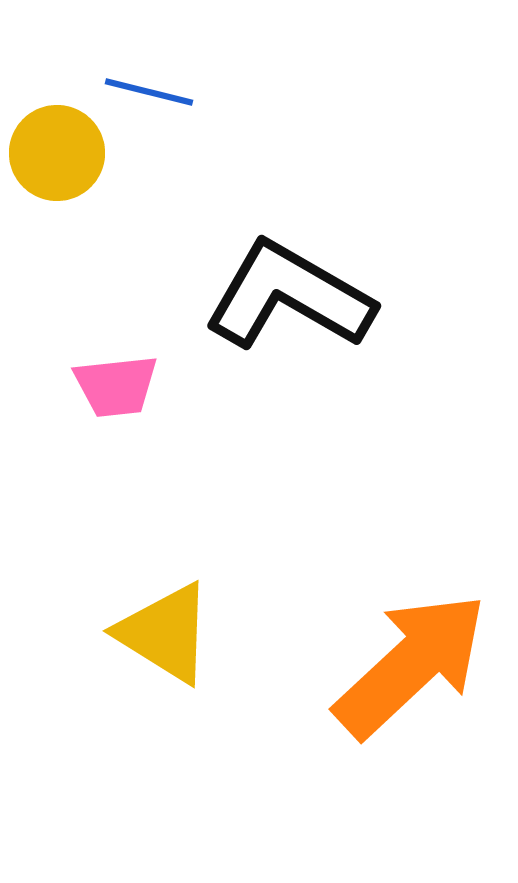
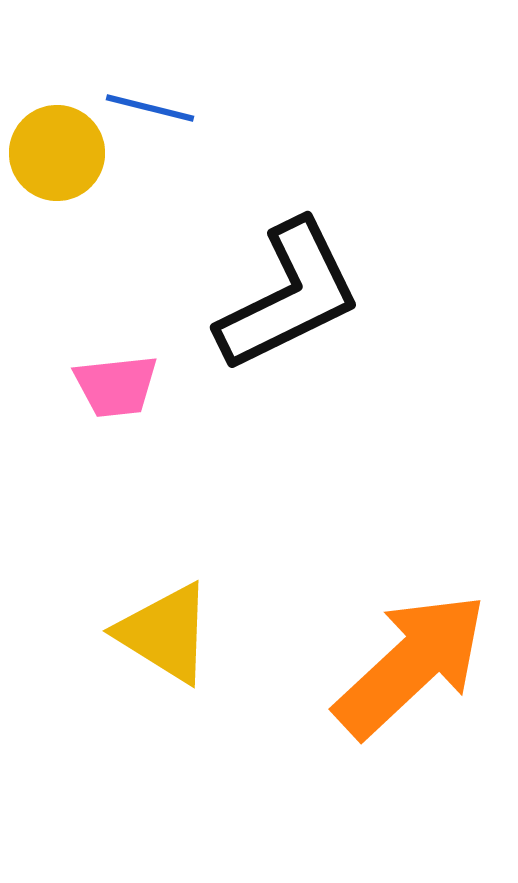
blue line: moved 1 px right, 16 px down
black L-shape: rotated 124 degrees clockwise
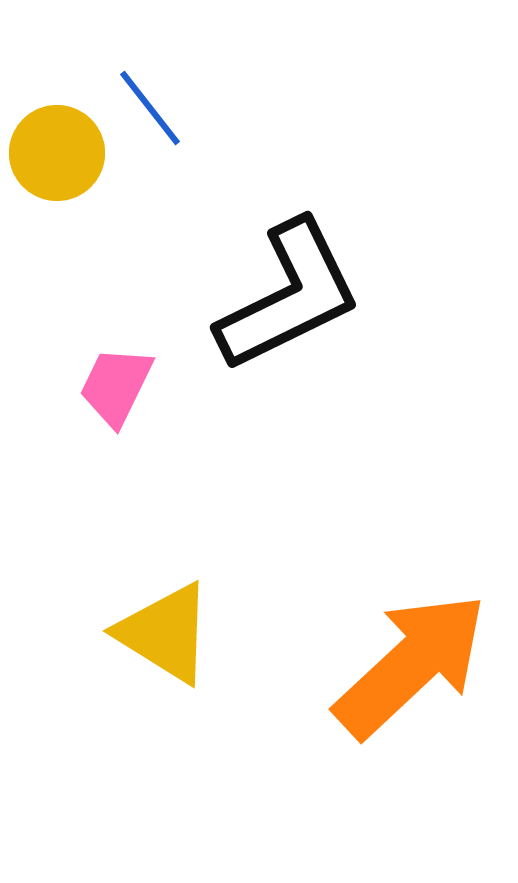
blue line: rotated 38 degrees clockwise
pink trapezoid: rotated 122 degrees clockwise
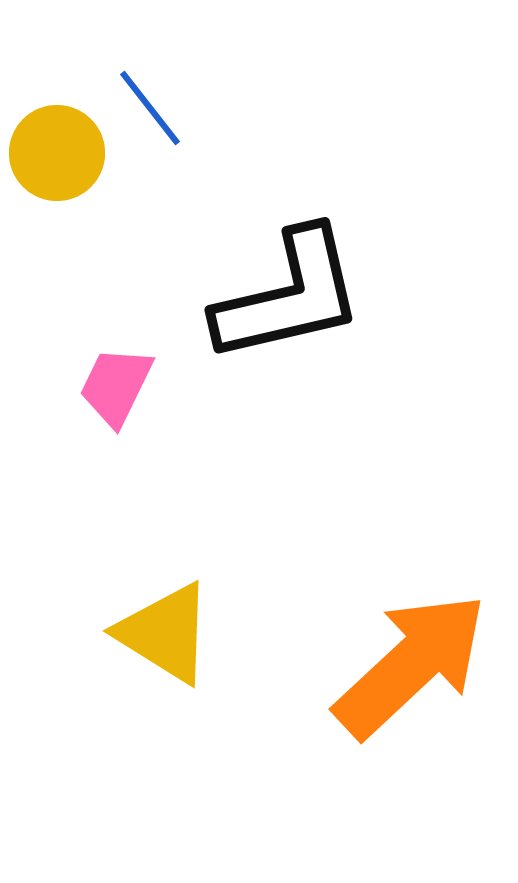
black L-shape: rotated 13 degrees clockwise
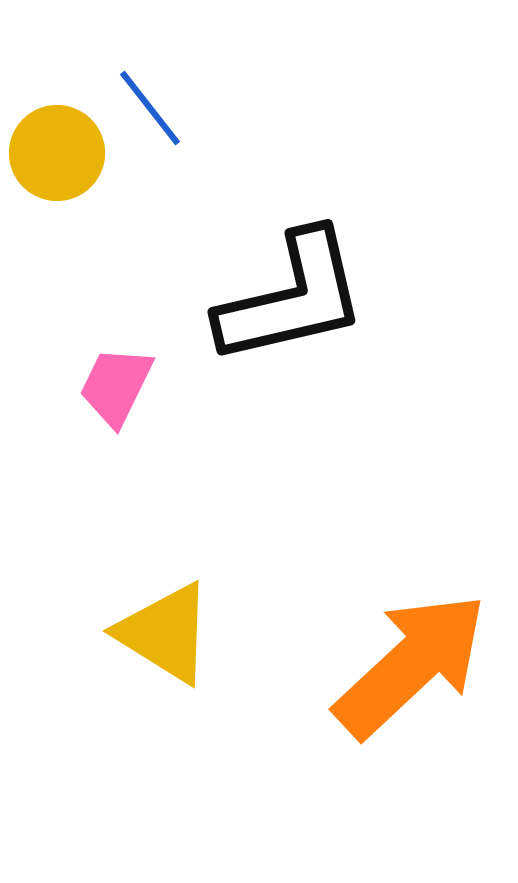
black L-shape: moved 3 px right, 2 px down
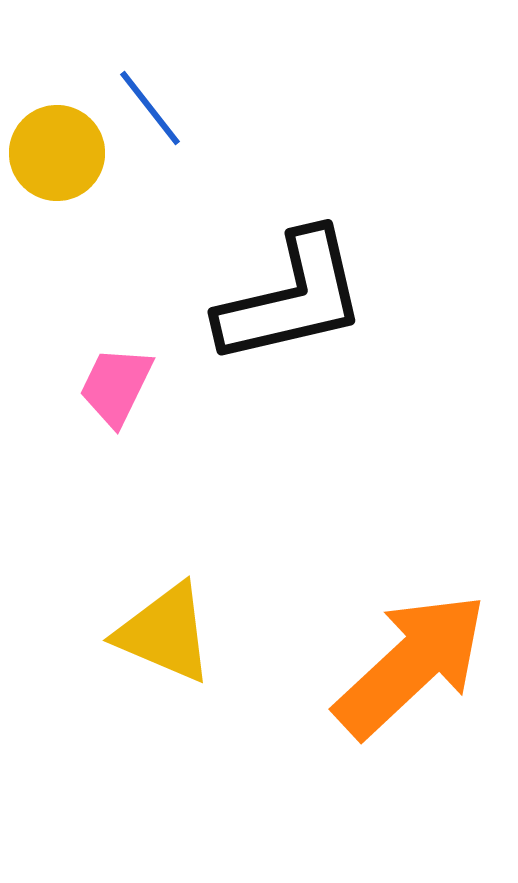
yellow triangle: rotated 9 degrees counterclockwise
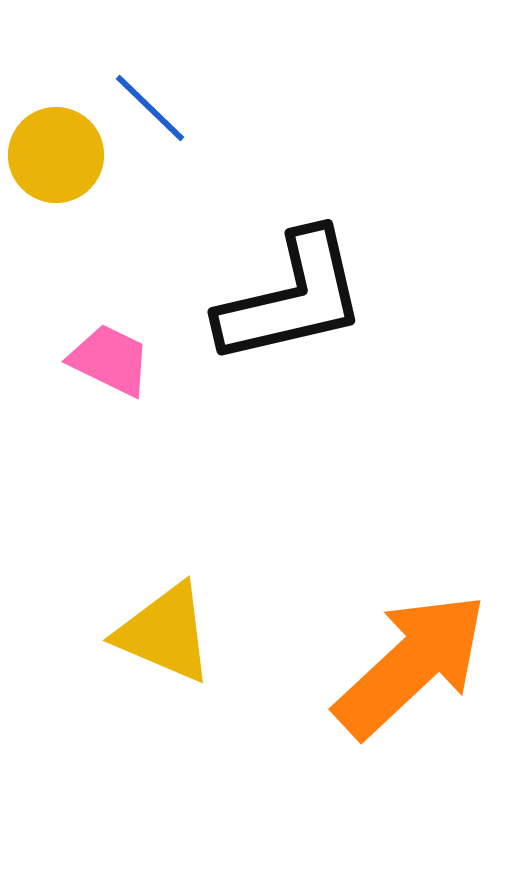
blue line: rotated 8 degrees counterclockwise
yellow circle: moved 1 px left, 2 px down
pink trapezoid: moved 6 px left, 26 px up; rotated 90 degrees clockwise
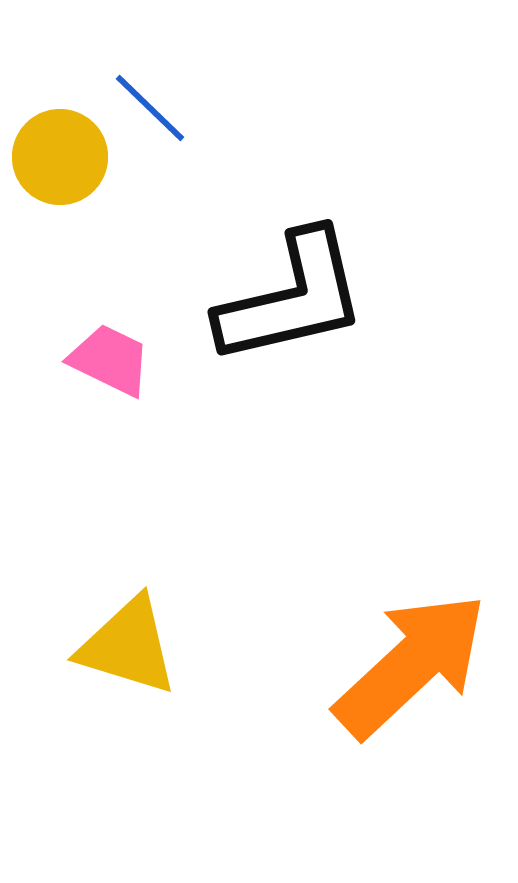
yellow circle: moved 4 px right, 2 px down
yellow triangle: moved 37 px left, 13 px down; rotated 6 degrees counterclockwise
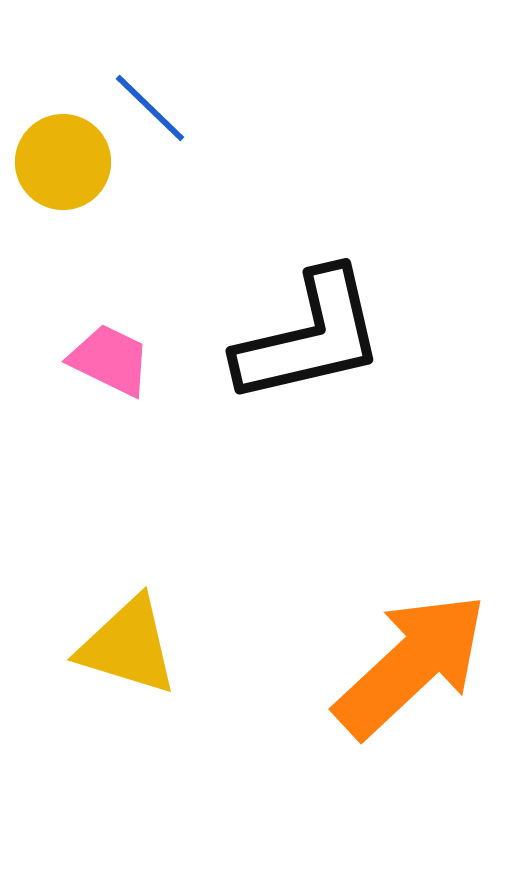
yellow circle: moved 3 px right, 5 px down
black L-shape: moved 18 px right, 39 px down
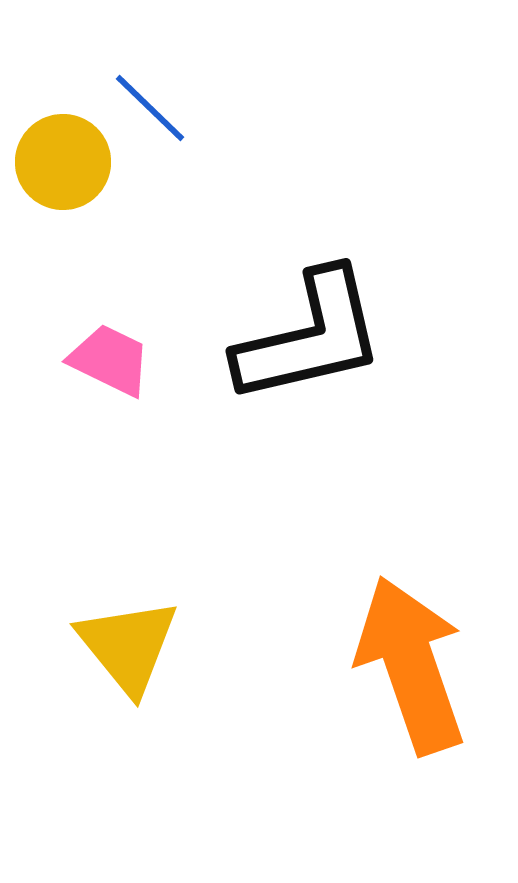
yellow triangle: rotated 34 degrees clockwise
orange arrow: rotated 66 degrees counterclockwise
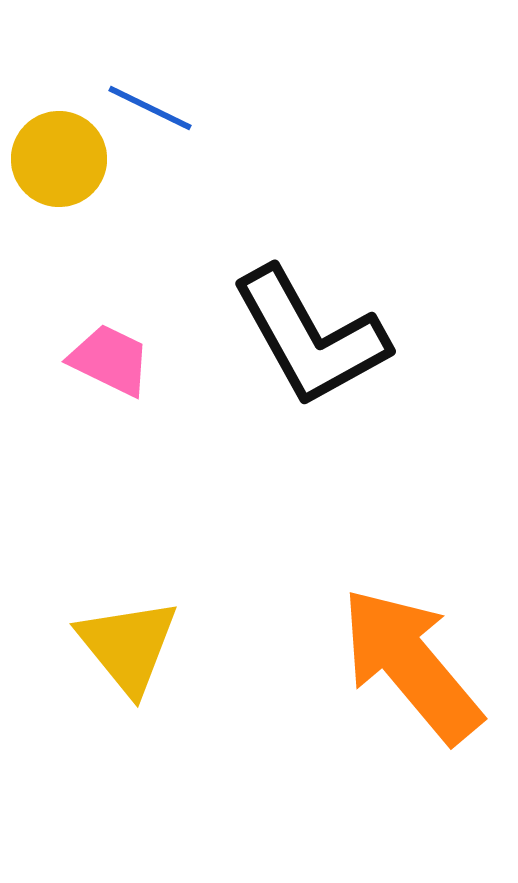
blue line: rotated 18 degrees counterclockwise
yellow circle: moved 4 px left, 3 px up
black L-shape: rotated 74 degrees clockwise
orange arrow: rotated 21 degrees counterclockwise
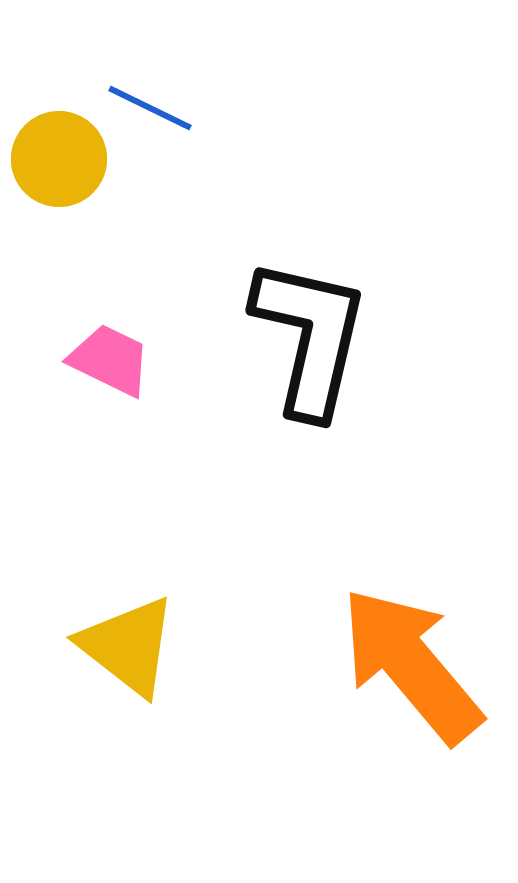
black L-shape: rotated 138 degrees counterclockwise
yellow triangle: rotated 13 degrees counterclockwise
